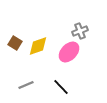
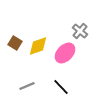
gray cross: rotated 28 degrees counterclockwise
pink ellipse: moved 4 px left, 1 px down
gray line: moved 1 px right, 1 px down
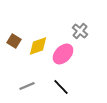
brown square: moved 1 px left, 2 px up
pink ellipse: moved 2 px left, 1 px down
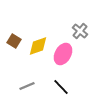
pink ellipse: rotated 15 degrees counterclockwise
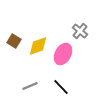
gray line: moved 3 px right
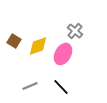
gray cross: moved 5 px left
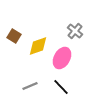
brown square: moved 5 px up
pink ellipse: moved 1 px left, 4 px down
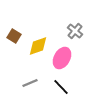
gray line: moved 3 px up
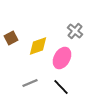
brown square: moved 3 px left, 2 px down; rotated 32 degrees clockwise
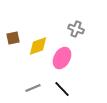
gray cross: moved 1 px right, 2 px up; rotated 21 degrees counterclockwise
brown square: moved 2 px right; rotated 16 degrees clockwise
gray line: moved 3 px right, 5 px down
black line: moved 1 px right, 2 px down
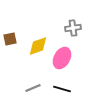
gray cross: moved 3 px left, 1 px up; rotated 28 degrees counterclockwise
brown square: moved 3 px left, 1 px down
black line: rotated 30 degrees counterclockwise
